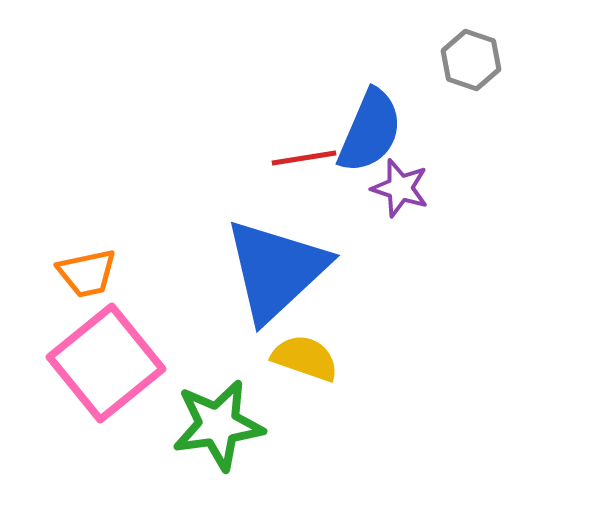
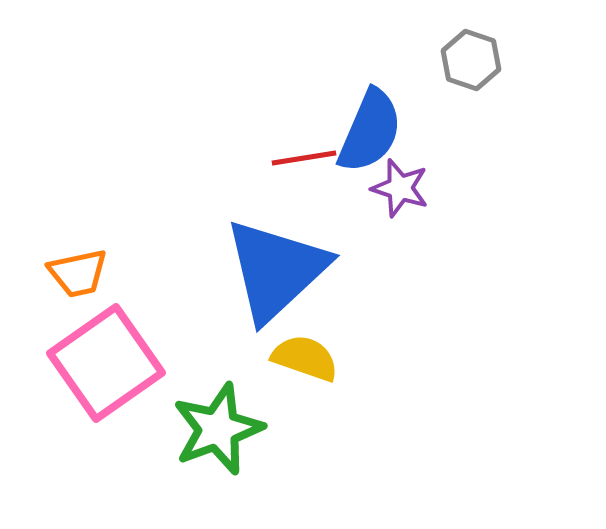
orange trapezoid: moved 9 px left
pink square: rotated 4 degrees clockwise
green star: moved 4 px down; rotated 12 degrees counterclockwise
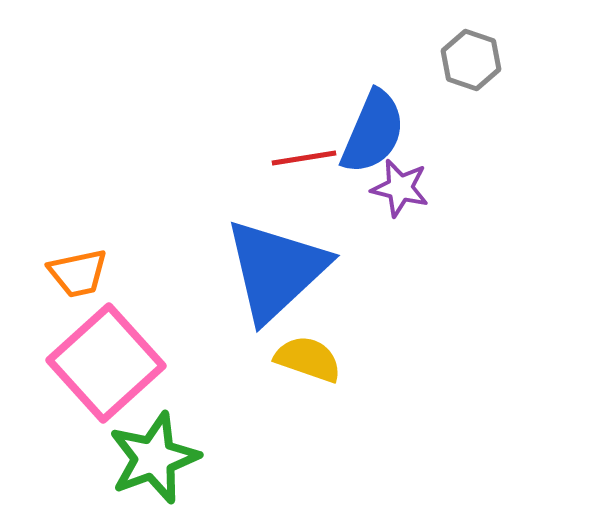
blue semicircle: moved 3 px right, 1 px down
purple star: rotated 4 degrees counterclockwise
yellow semicircle: moved 3 px right, 1 px down
pink square: rotated 7 degrees counterclockwise
green star: moved 64 px left, 29 px down
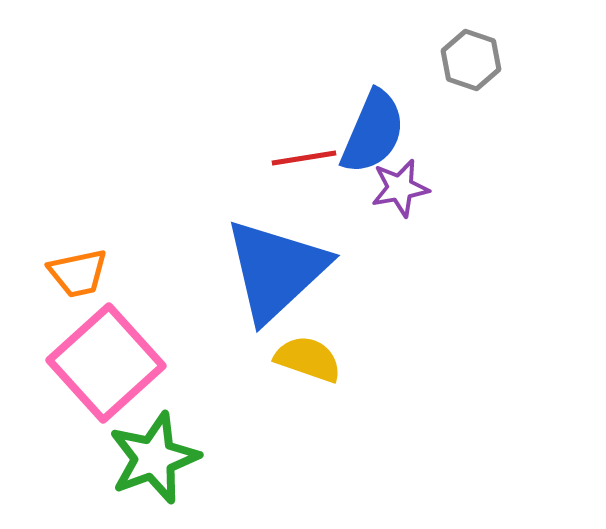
purple star: rotated 24 degrees counterclockwise
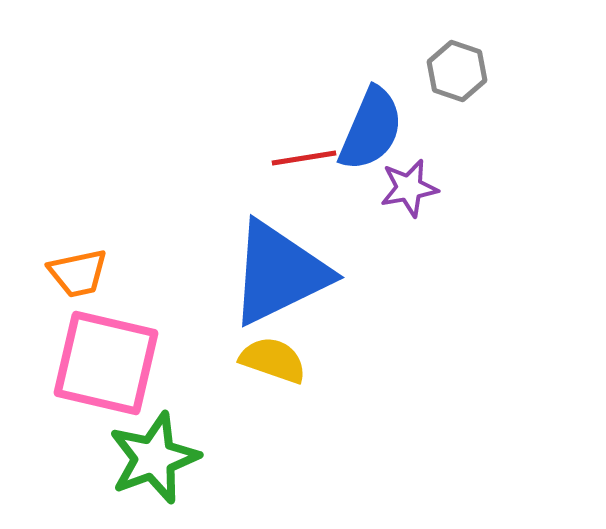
gray hexagon: moved 14 px left, 11 px down
blue semicircle: moved 2 px left, 3 px up
purple star: moved 9 px right
blue triangle: moved 3 px right, 3 px down; rotated 17 degrees clockwise
yellow semicircle: moved 35 px left, 1 px down
pink square: rotated 35 degrees counterclockwise
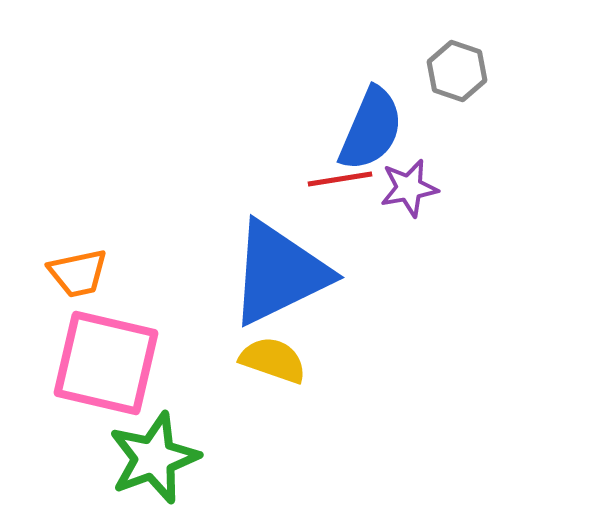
red line: moved 36 px right, 21 px down
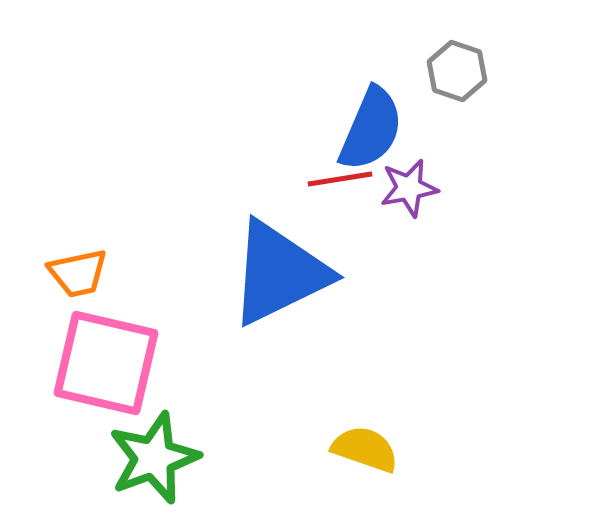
yellow semicircle: moved 92 px right, 89 px down
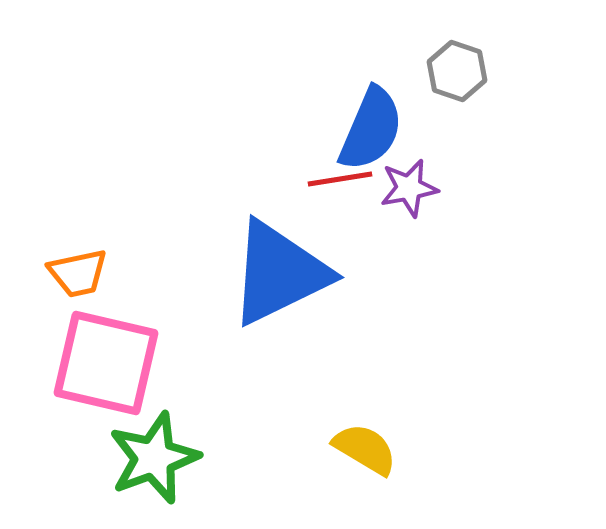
yellow semicircle: rotated 12 degrees clockwise
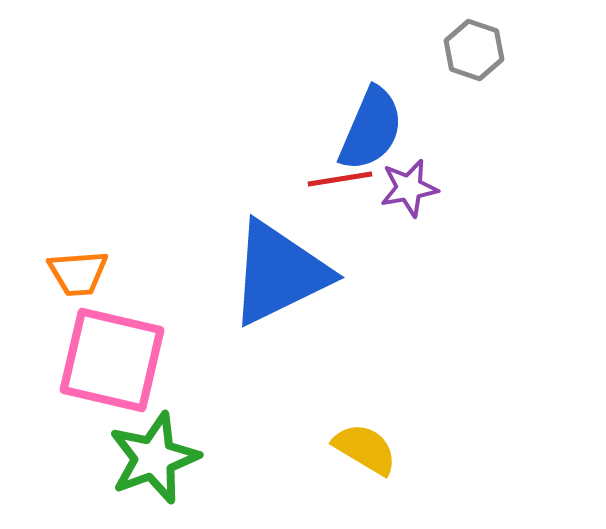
gray hexagon: moved 17 px right, 21 px up
orange trapezoid: rotated 8 degrees clockwise
pink square: moved 6 px right, 3 px up
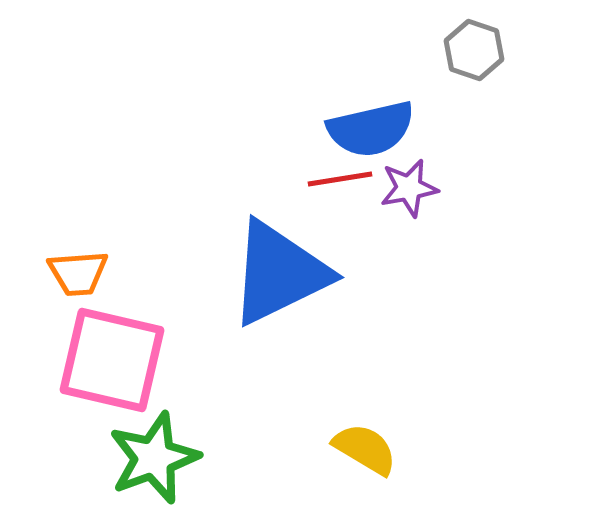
blue semicircle: rotated 54 degrees clockwise
